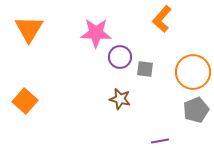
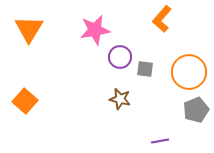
pink star: moved 1 px left, 3 px up; rotated 12 degrees counterclockwise
orange circle: moved 4 px left
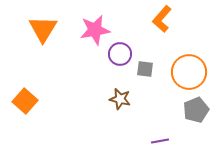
orange triangle: moved 14 px right
purple circle: moved 3 px up
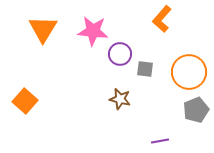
pink star: moved 2 px left, 1 px down; rotated 16 degrees clockwise
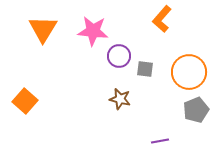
purple circle: moved 1 px left, 2 px down
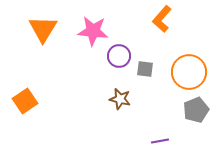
orange square: rotated 15 degrees clockwise
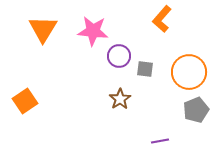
brown star: rotated 25 degrees clockwise
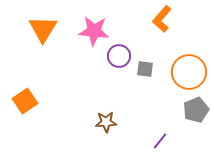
pink star: moved 1 px right
brown star: moved 14 px left, 23 px down; rotated 30 degrees clockwise
purple line: rotated 42 degrees counterclockwise
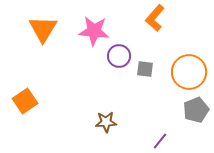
orange L-shape: moved 7 px left, 1 px up
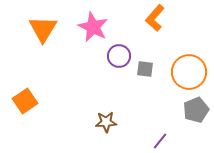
pink star: moved 1 px left, 4 px up; rotated 20 degrees clockwise
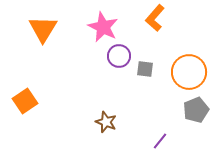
pink star: moved 10 px right
brown star: rotated 25 degrees clockwise
